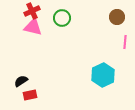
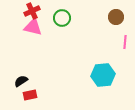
brown circle: moved 1 px left
cyan hexagon: rotated 20 degrees clockwise
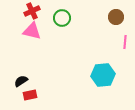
pink triangle: moved 1 px left, 4 px down
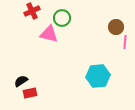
brown circle: moved 10 px down
pink triangle: moved 17 px right, 3 px down
cyan hexagon: moved 5 px left, 1 px down
red rectangle: moved 2 px up
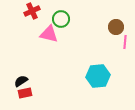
green circle: moved 1 px left, 1 px down
red rectangle: moved 5 px left
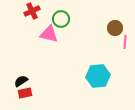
brown circle: moved 1 px left, 1 px down
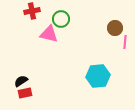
red cross: rotated 14 degrees clockwise
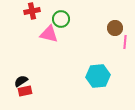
red rectangle: moved 2 px up
